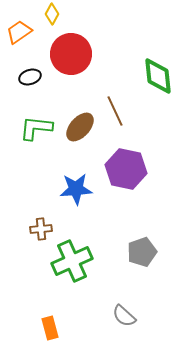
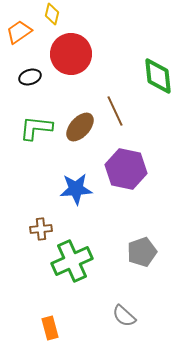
yellow diamond: rotated 15 degrees counterclockwise
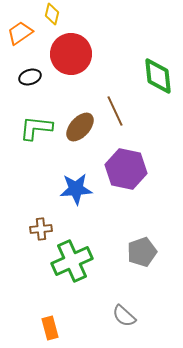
orange trapezoid: moved 1 px right, 1 px down
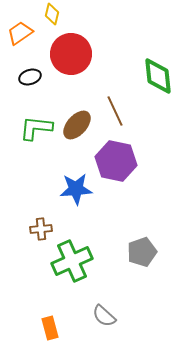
brown ellipse: moved 3 px left, 2 px up
purple hexagon: moved 10 px left, 8 px up
gray semicircle: moved 20 px left
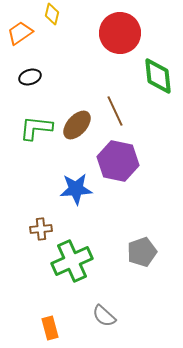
red circle: moved 49 px right, 21 px up
purple hexagon: moved 2 px right
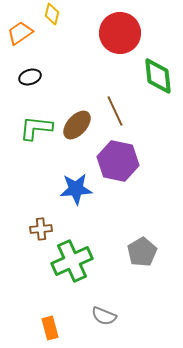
gray pentagon: rotated 12 degrees counterclockwise
gray semicircle: rotated 20 degrees counterclockwise
